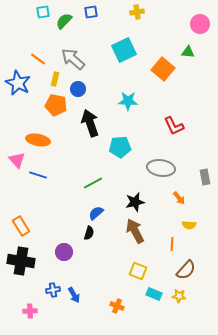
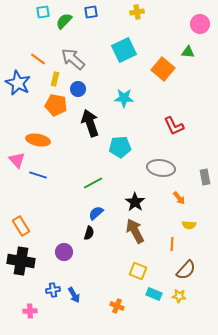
cyan star at (128, 101): moved 4 px left, 3 px up
black star at (135, 202): rotated 24 degrees counterclockwise
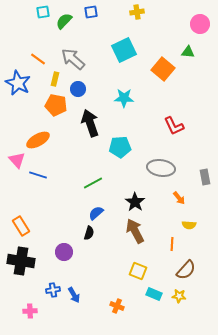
orange ellipse at (38, 140): rotated 40 degrees counterclockwise
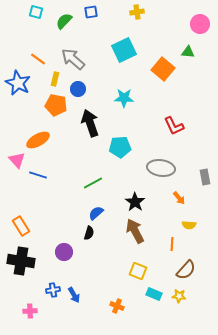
cyan square at (43, 12): moved 7 px left; rotated 24 degrees clockwise
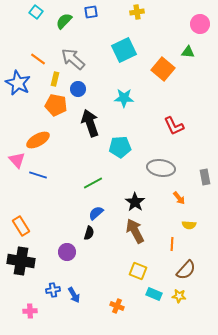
cyan square at (36, 12): rotated 24 degrees clockwise
purple circle at (64, 252): moved 3 px right
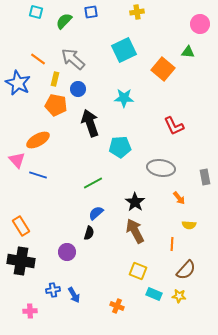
cyan square at (36, 12): rotated 24 degrees counterclockwise
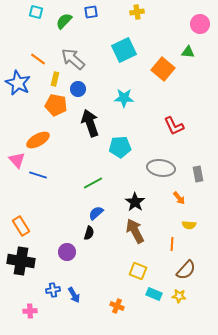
gray rectangle at (205, 177): moved 7 px left, 3 px up
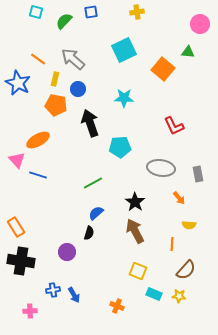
orange rectangle at (21, 226): moved 5 px left, 1 px down
